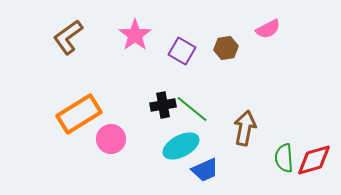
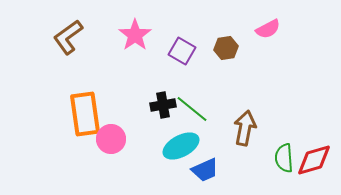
orange rectangle: moved 6 px right; rotated 66 degrees counterclockwise
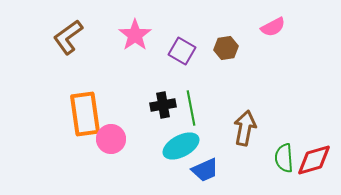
pink semicircle: moved 5 px right, 2 px up
green line: moved 1 px left, 1 px up; rotated 40 degrees clockwise
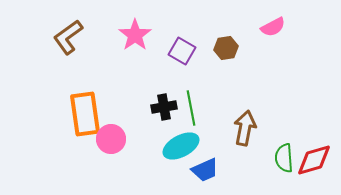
black cross: moved 1 px right, 2 px down
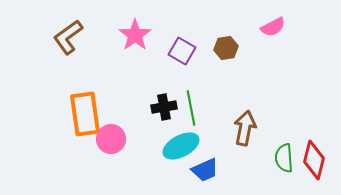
red diamond: rotated 60 degrees counterclockwise
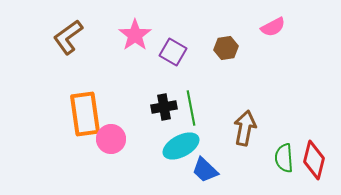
purple square: moved 9 px left, 1 px down
blue trapezoid: rotated 68 degrees clockwise
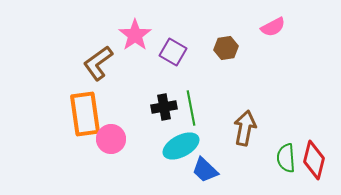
brown L-shape: moved 30 px right, 26 px down
green semicircle: moved 2 px right
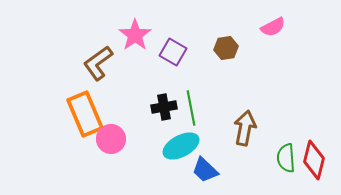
orange rectangle: rotated 15 degrees counterclockwise
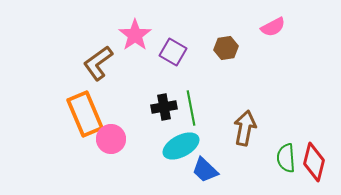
red diamond: moved 2 px down
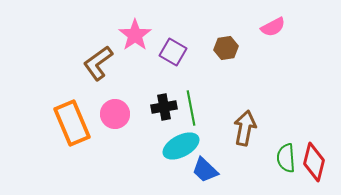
orange rectangle: moved 13 px left, 9 px down
pink circle: moved 4 px right, 25 px up
